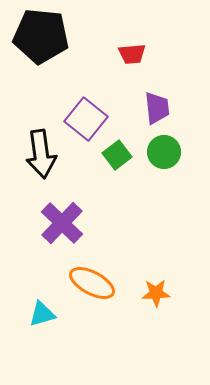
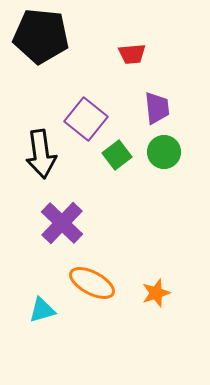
orange star: rotated 16 degrees counterclockwise
cyan triangle: moved 4 px up
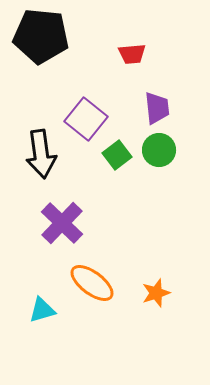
green circle: moved 5 px left, 2 px up
orange ellipse: rotated 9 degrees clockwise
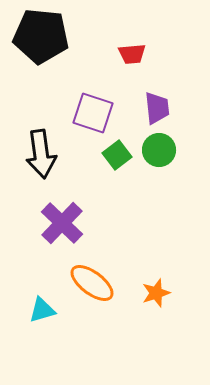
purple square: moved 7 px right, 6 px up; rotated 21 degrees counterclockwise
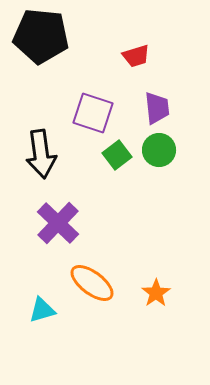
red trapezoid: moved 4 px right, 2 px down; rotated 12 degrees counterclockwise
purple cross: moved 4 px left
orange star: rotated 16 degrees counterclockwise
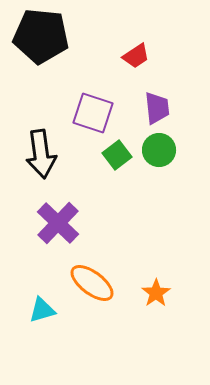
red trapezoid: rotated 16 degrees counterclockwise
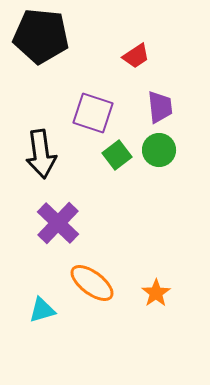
purple trapezoid: moved 3 px right, 1 px up
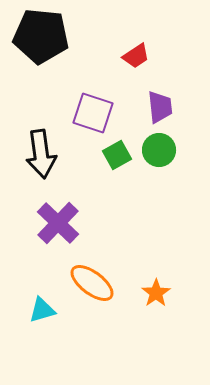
green square: rotated 8 degrees clockwise
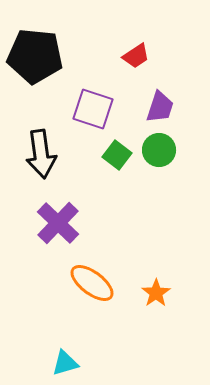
black pentagon: moved 6 px left, 20 px down
purple trapezoid: rotated 24 degrees clockwise
purple square: moved 4 px up
green square: rotated 24 degrees counterclockwise
cyan triangle: moved 23 px right, 53 px down
